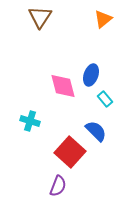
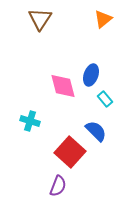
brown triangle: moved 2 px down
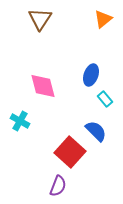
pink diamond: moved 20 px left
cyan cross: moved 10 px left; rotated 12 degrees clockwise
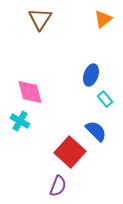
pink diamond: moved 13 px left, 6 px down
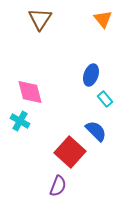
orange triangle: rotated 30 degrees counterclockwise
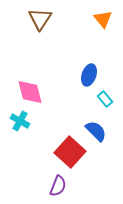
blue ellipse: moved 2 px left
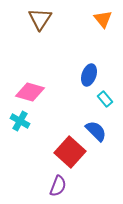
pink diamond: rotated 60 degrees counterclockwise
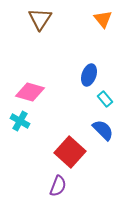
blue semicircle: moved 7 px right, 1 px up
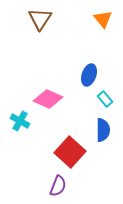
pink diamond: moved 18 px right, 7 px down; rotated 8 degrees clockwise
blue semicircle: rotated 45 degrees clockwise
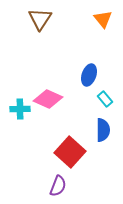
cyan cross: moved 12 px up; rotated 30 degrees counterclockwise
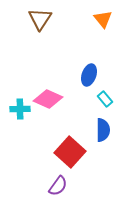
purple semicircle: rotated 15 degrees clockwise
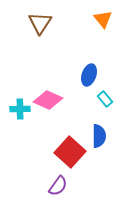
brown triangle: moved 4 px down
pink diamond: moved 1 px down
blue semicircle: moved 4 px left, 6 px down
